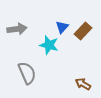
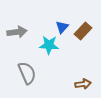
gray arrow: moved 3 px down
cyan star: rotated 12 degrees counterclockwise
brown arrow: rotated 140 degrees clockwise
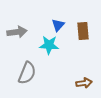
blue triangle: moved 4 px left, 2 px up
brown rectangle: rotated 48 degrees counterclockwise
gray semicircle: rotated 45 degrees clockwise
brown arrow: moved 1 px right, 1 px up
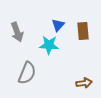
gray arrow: rotated 78 degrees clockwise
